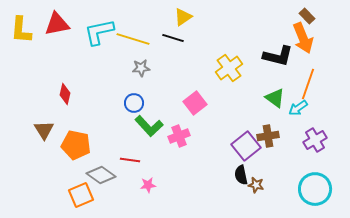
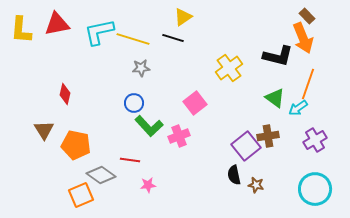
black semicircle: moved 7 px left
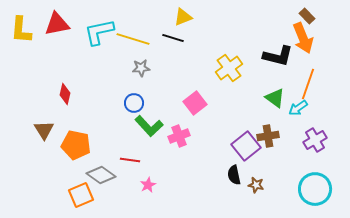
yellow triangle: rotated 12 degrees clockwise
pink star: rotated 21 degrees counterclockwise
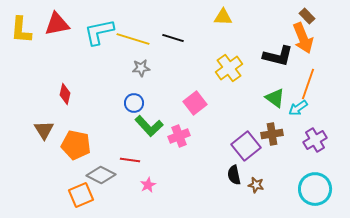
yellow triangle: moved 40 px right; rotated 24 degrees clockwise
brown cross: moved 4 px right, 2 px up
gray diamond: rotated 8 degrees counterclockwise
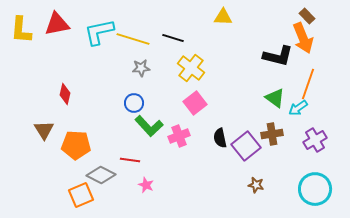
yellow cross: moved 38 px left; rotated 16 degrees counterclockwise
orange pentagon: rotated 8 degrees counterclockwise
black semicircle: moved 14 px left, 37 px up
pink star: moved 2 px left; rotated 21 degrees counterclockwise
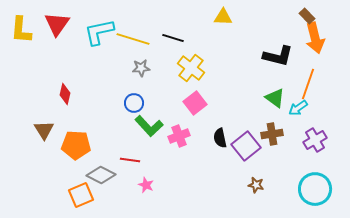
red triangle: rotated 44 degrees counterclockwise
orange arrow: moved 12 px right; rotated 8 degrees clockwise
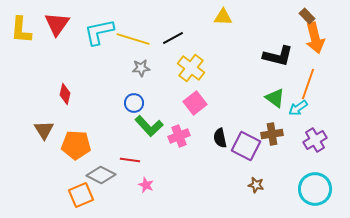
black line: rotated 45 degrees counterclockwise
purple square: rotated 24 degrees counterclockwise
